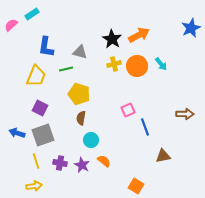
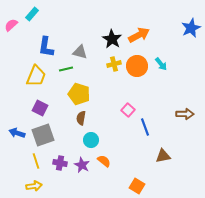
cyan rectangle: rotated 16 degrees counterclockwise
pink square: rotated 24 degrees counterclockwise
orange square: moved 1 px right
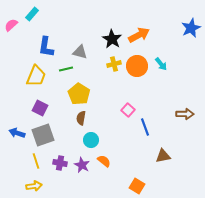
yellow pentagon: rotated 15 degrees clockwise
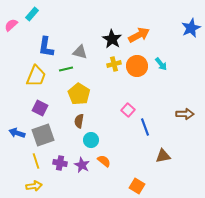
brown semicircle: moved 2 px left, 3 px down
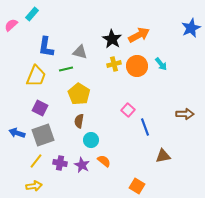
yellow line: rotated 56 degrees clockwise
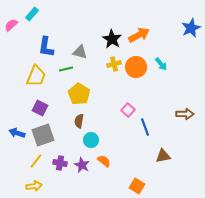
orange circle: moved 1 px left, 1 px down
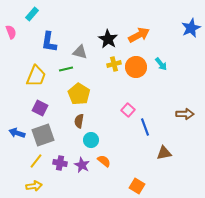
pink semicircle: moved 7 px down; rotated 112 degrees clockwise
black star: moved 4 px left
blue L-shape: moved 3 px right, 5 px up
brown triangle: moved 1 px right, 3 px up
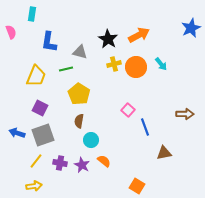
cyan rectangle: rotated 32 degrees counterclockwise
